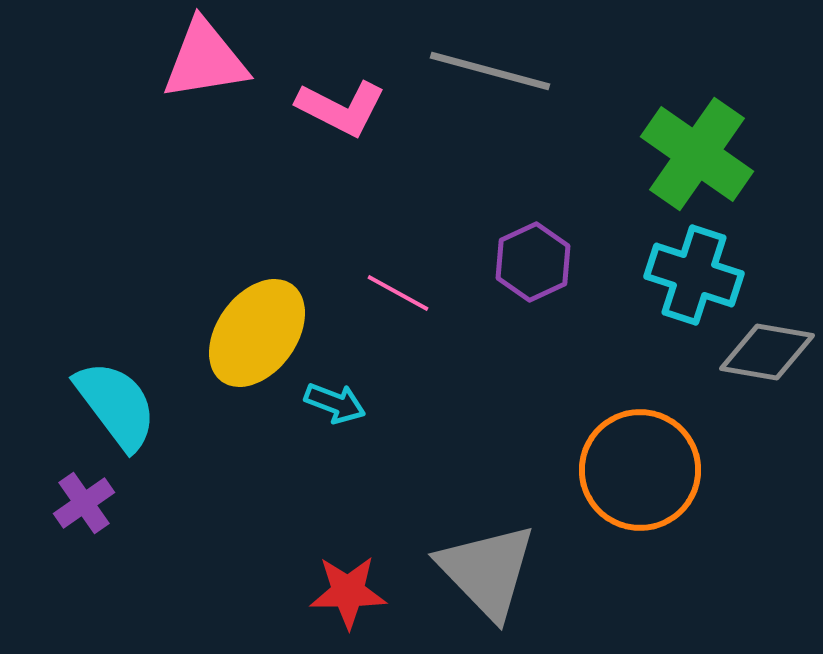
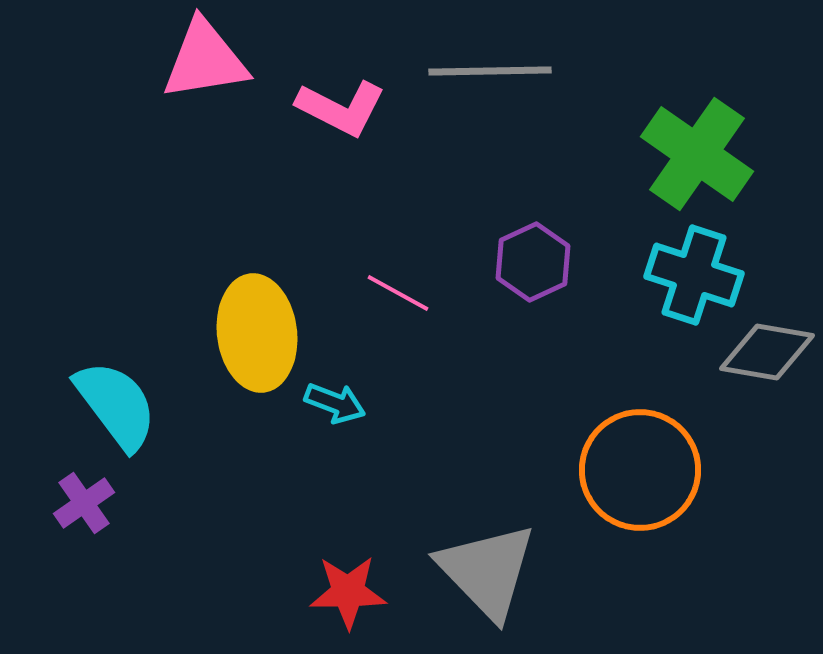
gray line: rotated 16 degrees counterclockwise
yellow ellipse: rotated 43 degrees counterclockwise
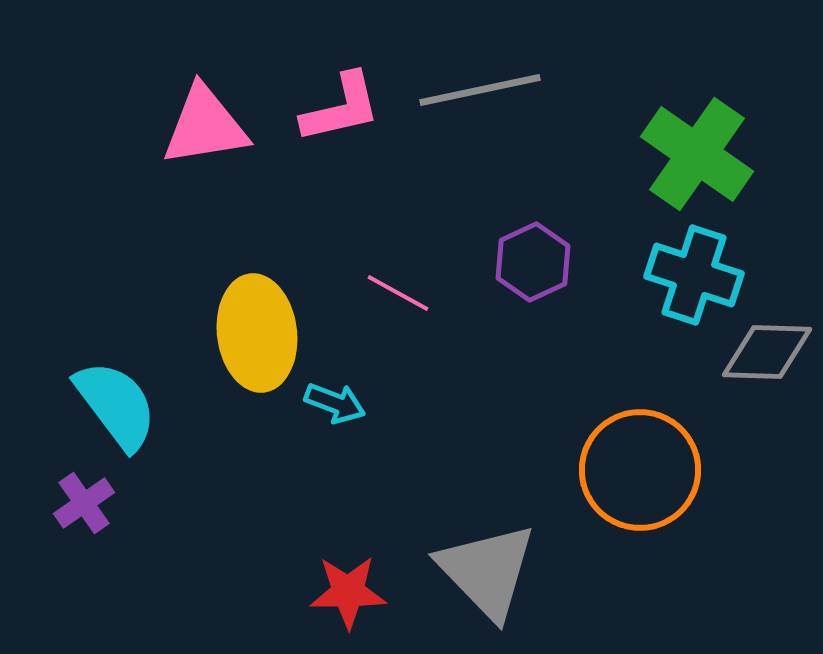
pink triangle: moved 66 px down
gray line: moved 10 px left, 19 px down; rotated 11 degrees counterclockwise
pink L-shape: rotated 40 degrees counterclockwise
gray diamond: rotated 8 degrees counterclockwise
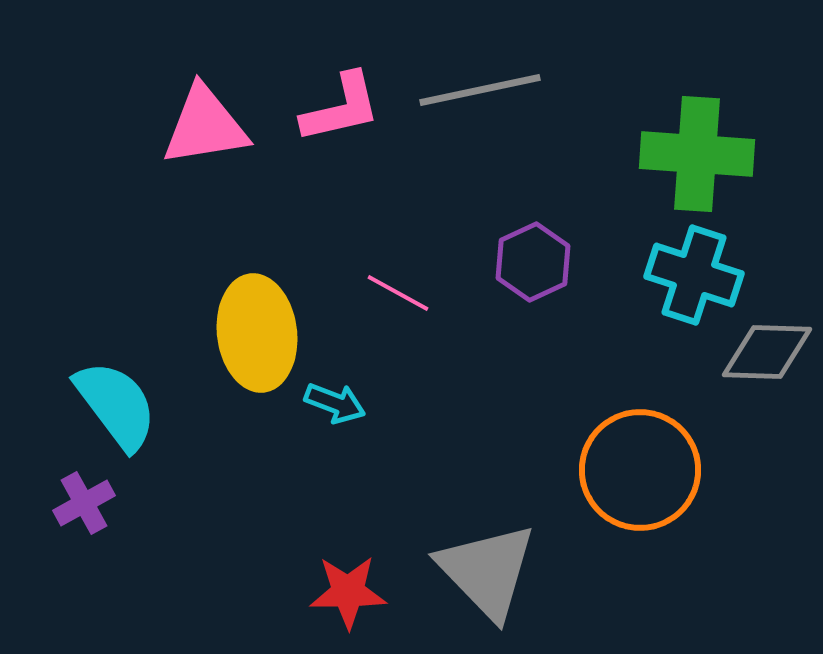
green cross: rotated 31 degrees counterclockwise
purple cross: rotated 6 degrees clockwise
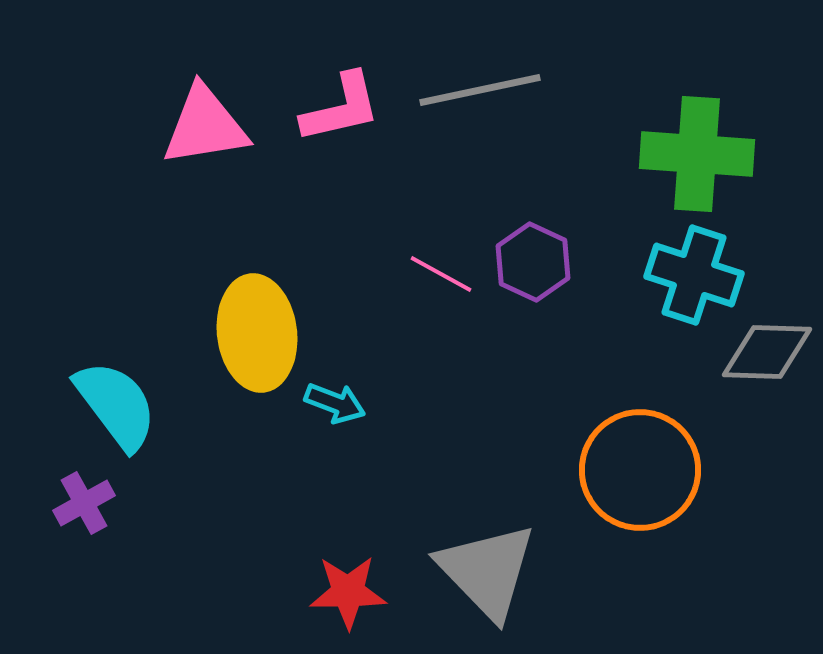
purple hexagon: rotated 10 degrees counterclockwise
pink line: moved 43 px right, 19 px up
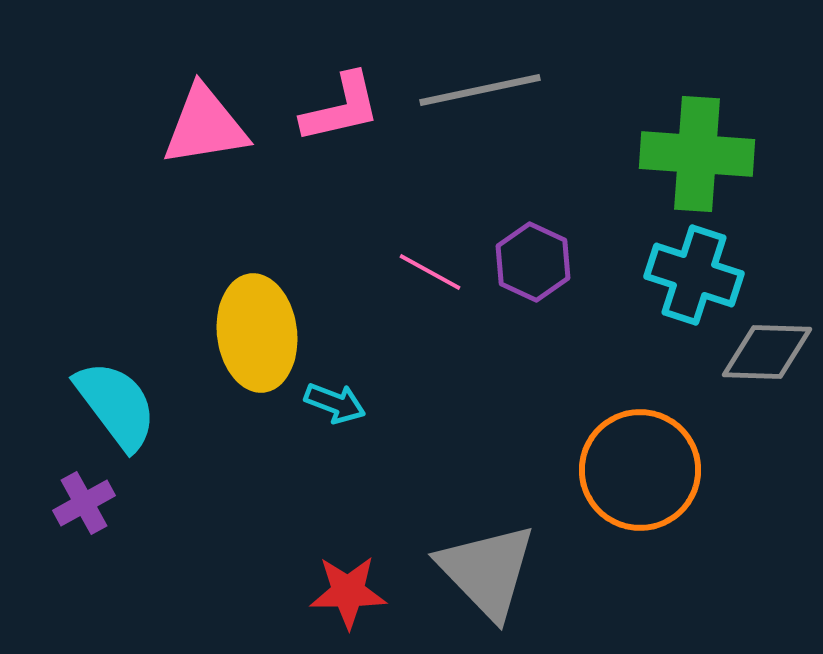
pink line: moved 11 px left, 2 px up
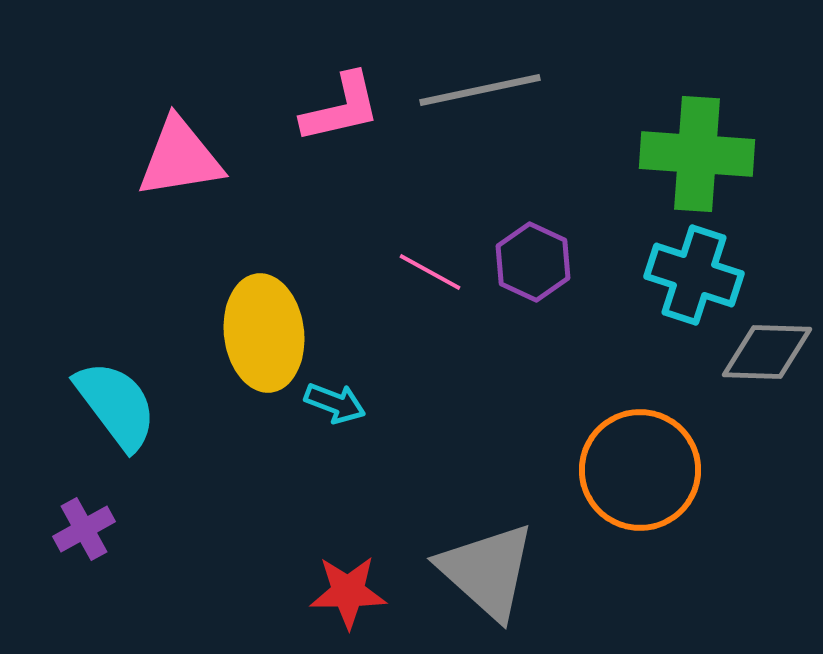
pink triangle: moved 25 px left, 32 px down
yellow ellipse: moved 7 px right
purple cross: moved 26 px down
gray triangle: rotated 4 degrees counterclockwise
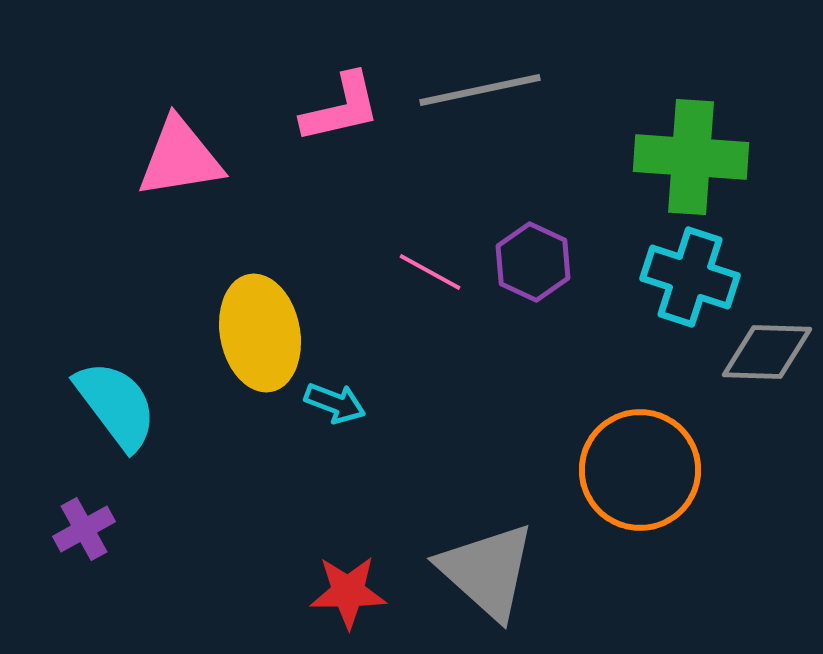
green cross: moved 6 px left, 3 px down
cyan cross: moved 4 px left, 2 px down
yellow ellipse: moved 4 px left; rotated 4 degrees counterclockwise
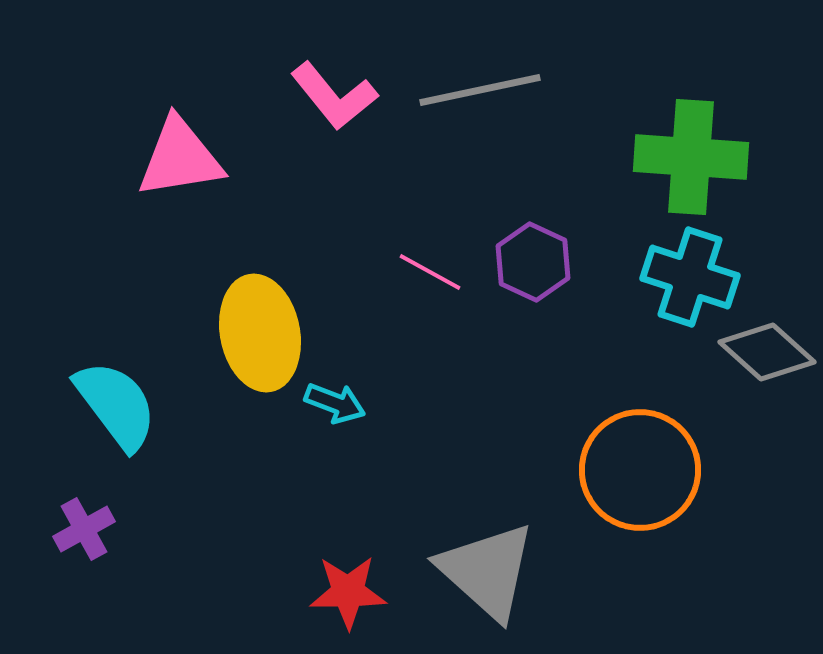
pink L-shape: moved 7 px left, 12 px up; rotated 64 degrees clockwise
gray diamond: rotated 40 degrees clockwise
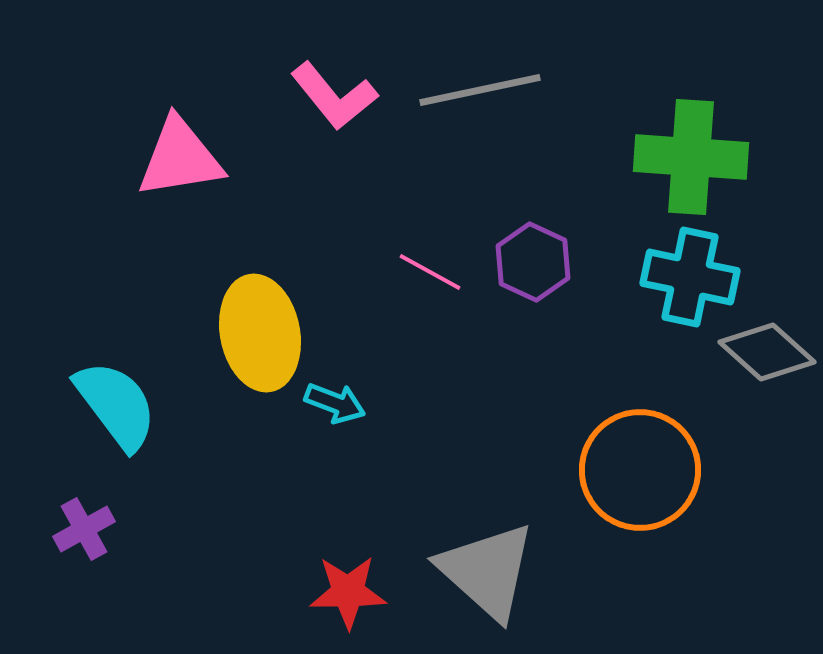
cyan cross: rotated 6 degrees counterclockwise
